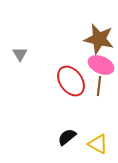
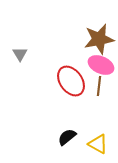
brown star: rotated 24 degrees counterclockwise
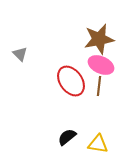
gray triangle: rotated 14 degrees counterclockwise
yellow triangle: rotated 20 degrees counterclockwise
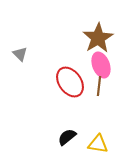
brown star: moved 1 px left, 1 px up; rotated 20 degrees counterclockwise
pink ellipse: rotated 45 degrees clockwise
red ellipse: moved 1 px left, 1 px down
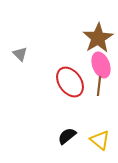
black semicircle: moved 1 px up
yellow triangle: moved 2 px right, 4 px up; rotated 30 degrees clockwise
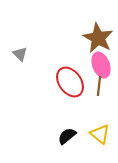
brown star: rotated 12 degrees counterclockwise
yellow triangle: moved 6 px up
